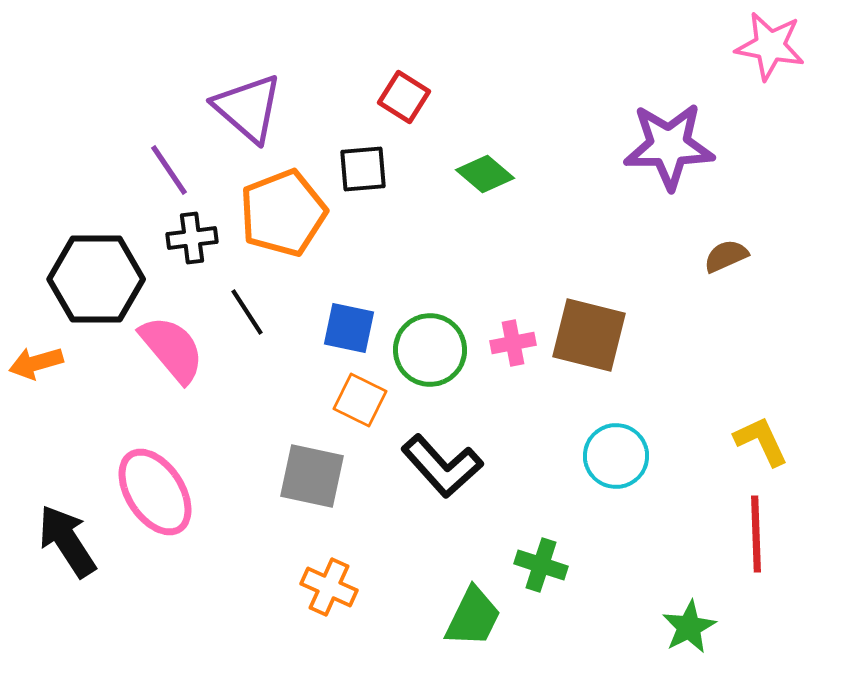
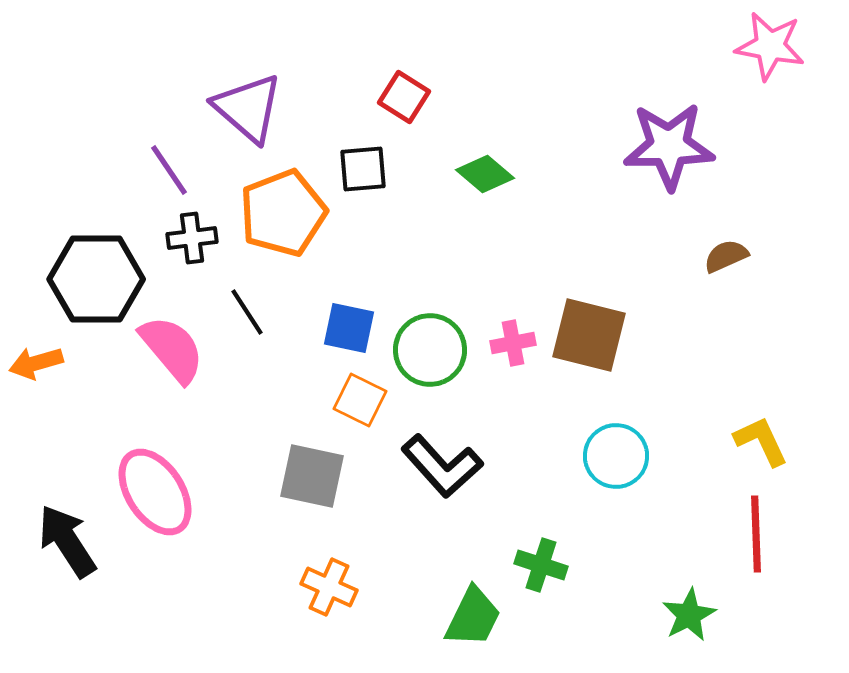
green star: moved 12 px up
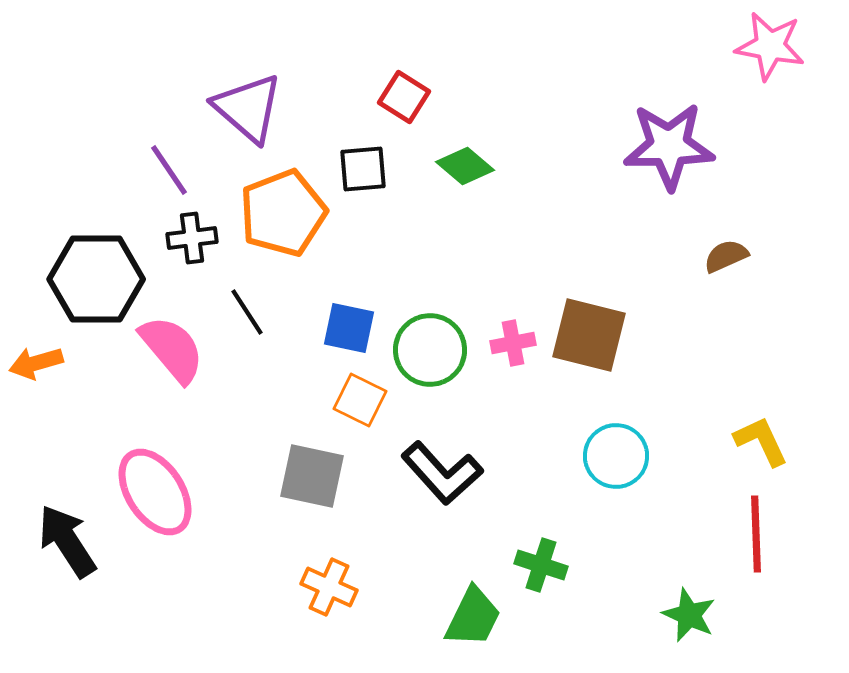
green diamond: moved 20 px left, 8 px up
black L-shape: moved 7 px down
green star: rotated 20 degrees counterclockwise
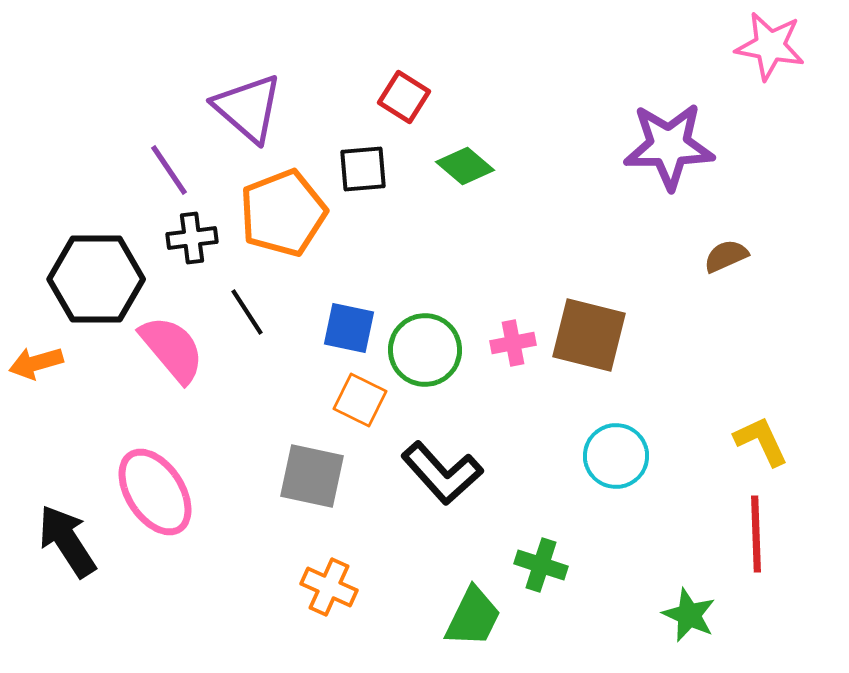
green circle: moved 5 px left
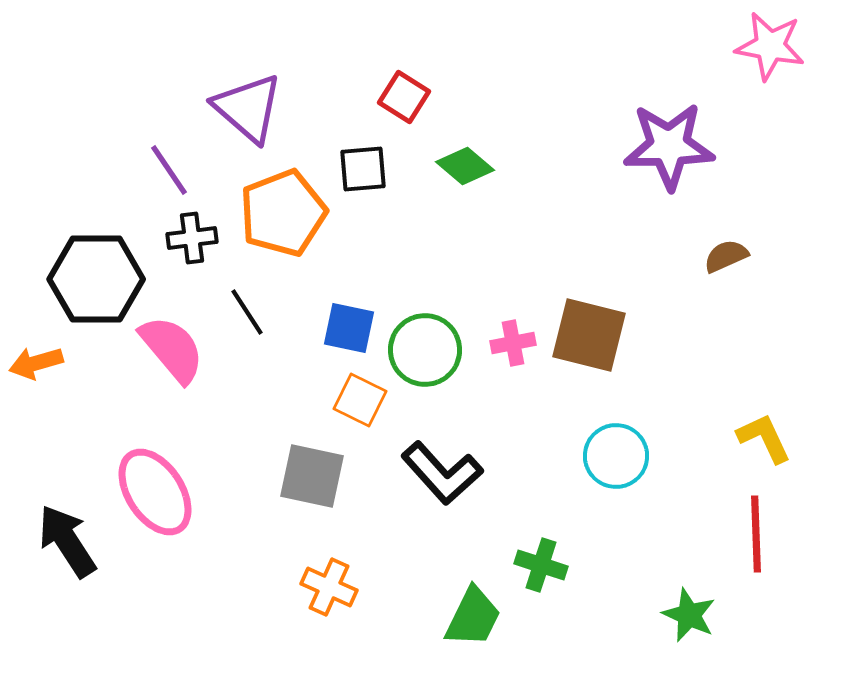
yellow L-shape: moved 3 px right, 3 px up
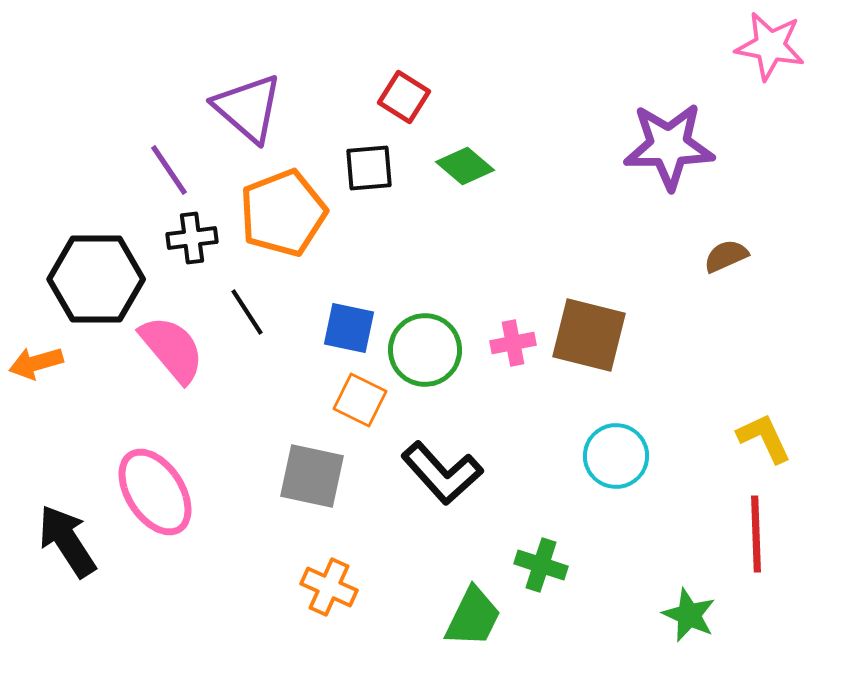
black square: moved 6 px right, 1 px up
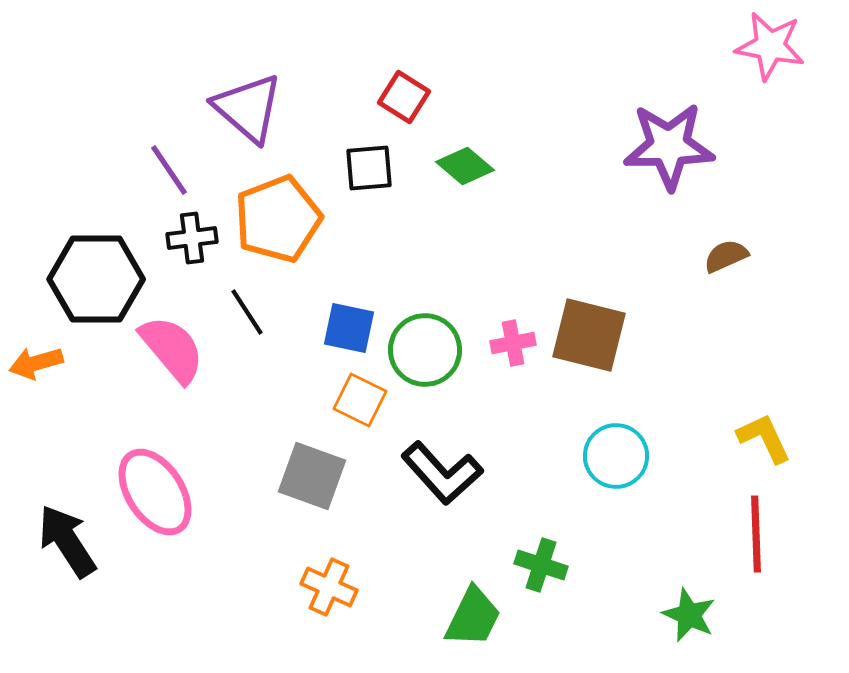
orange pentagon: moved 5 px left, 6 px down
gray square: rotated 8 degrees clockwise
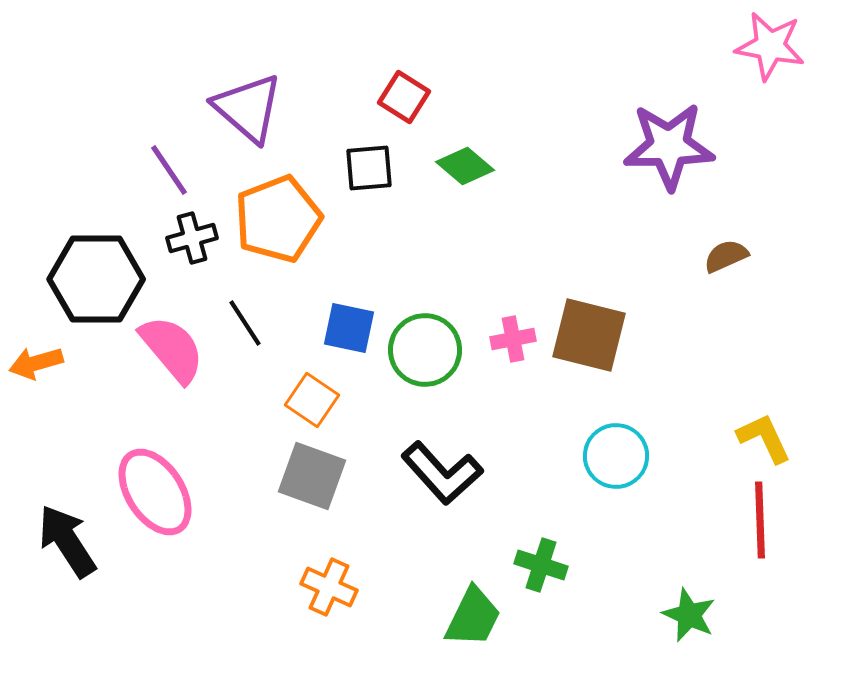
black cross: rotated 9 degrees counterclockwise
black line: moved 2 px left, 11 px down
pink cross: moved 4 px up
orange square: moved 48 px left; rotated 8 degrees clockwise
red line: moved 4 px right, 14 px up
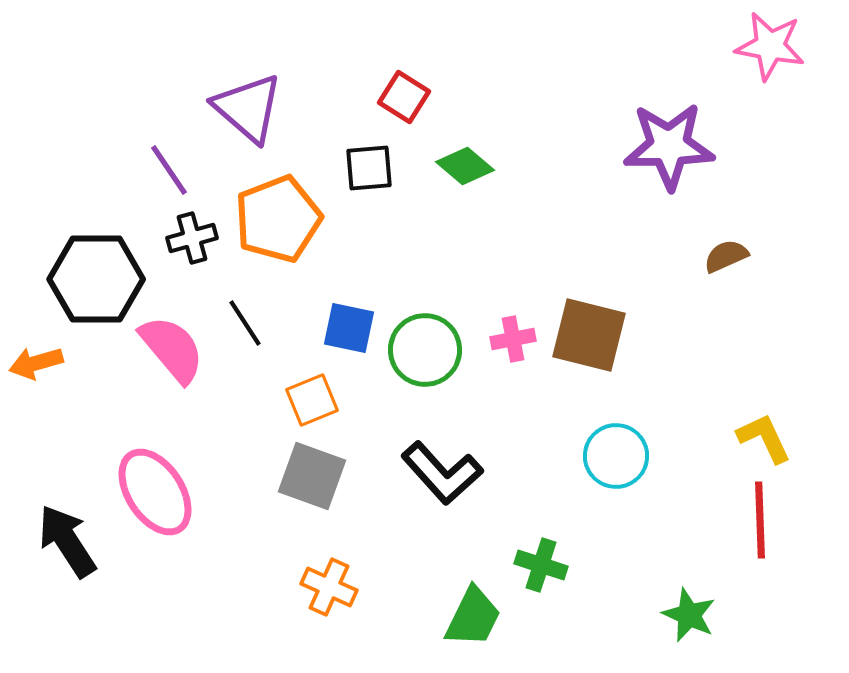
orange square: rotated 34 degrees clockwise
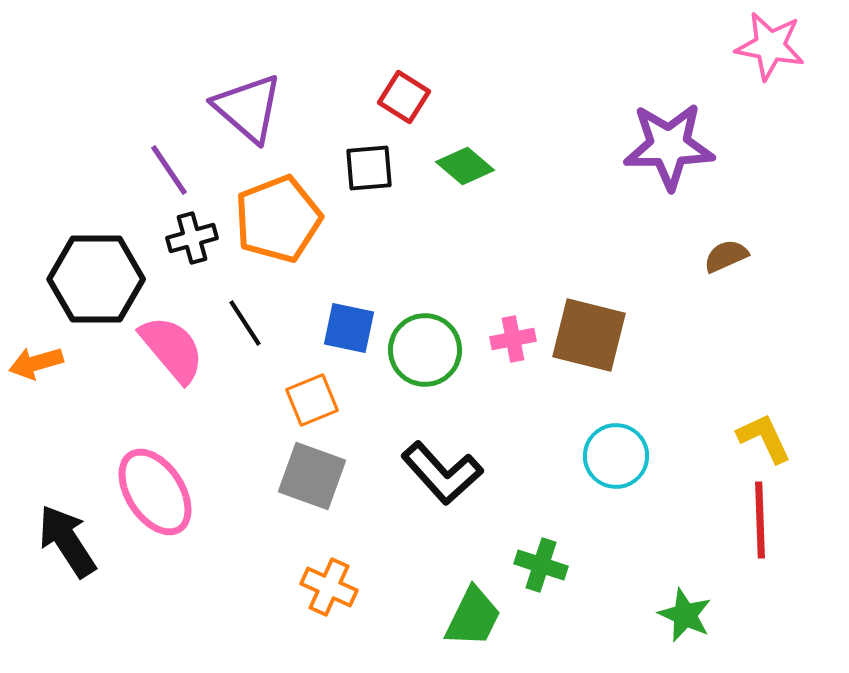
green star: moved 4 px left
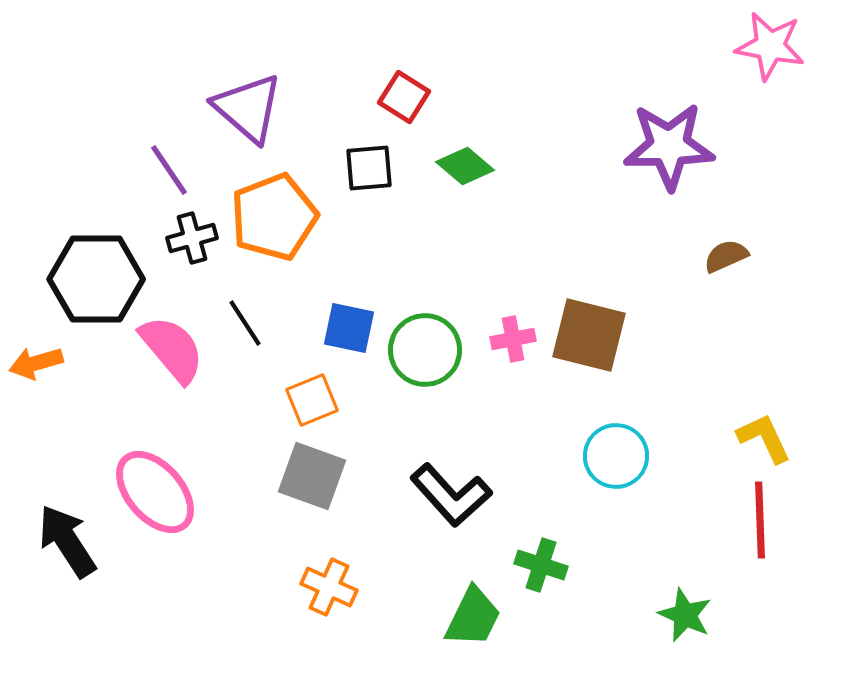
orange pentagon: moved 4 px left, 2 px up
black L-shape: moved 9 px right, 22 px down
pink ellipse: rotated 8 degrees counterclockwise
